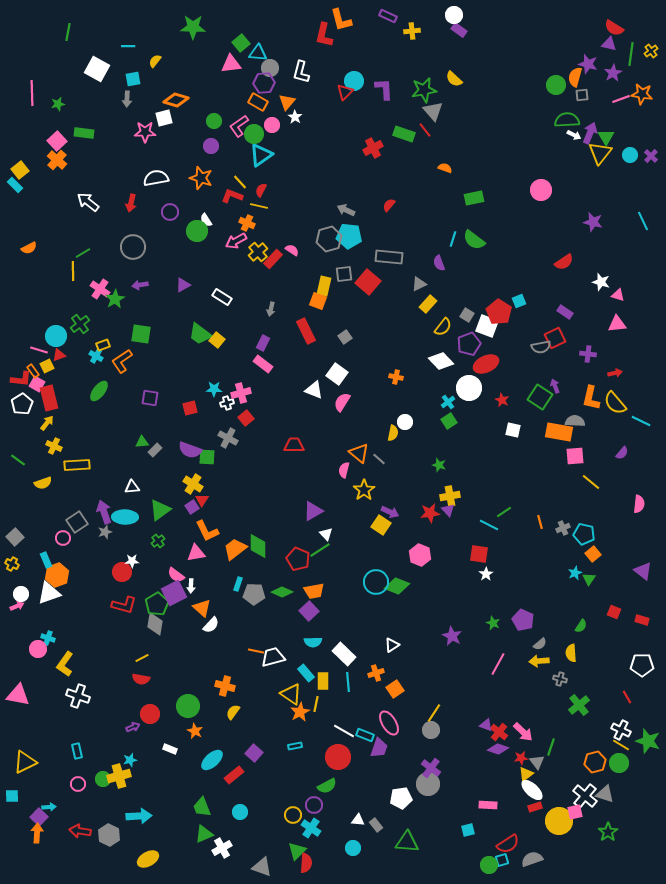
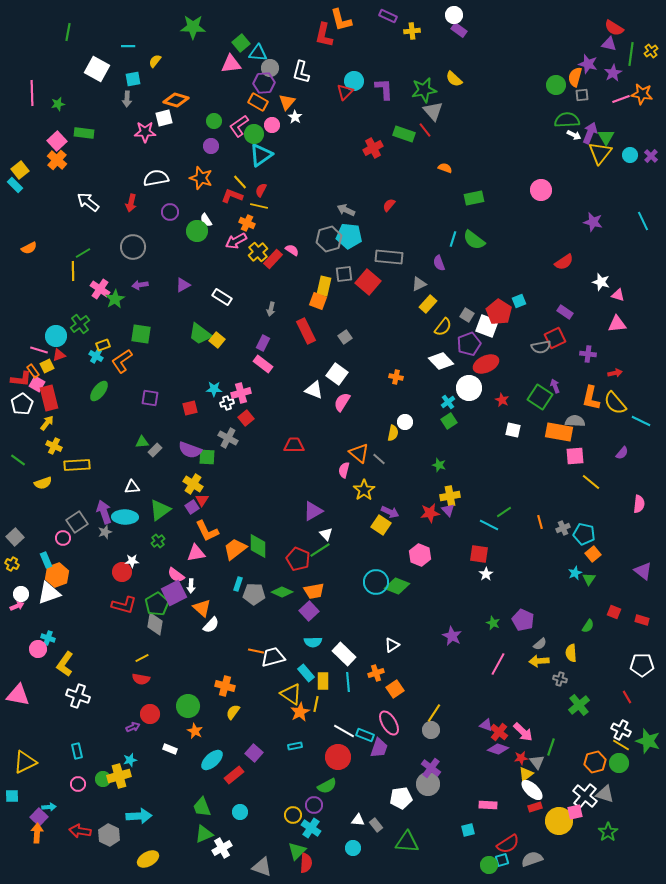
green semicircle at (581, 626): moved 7 px right
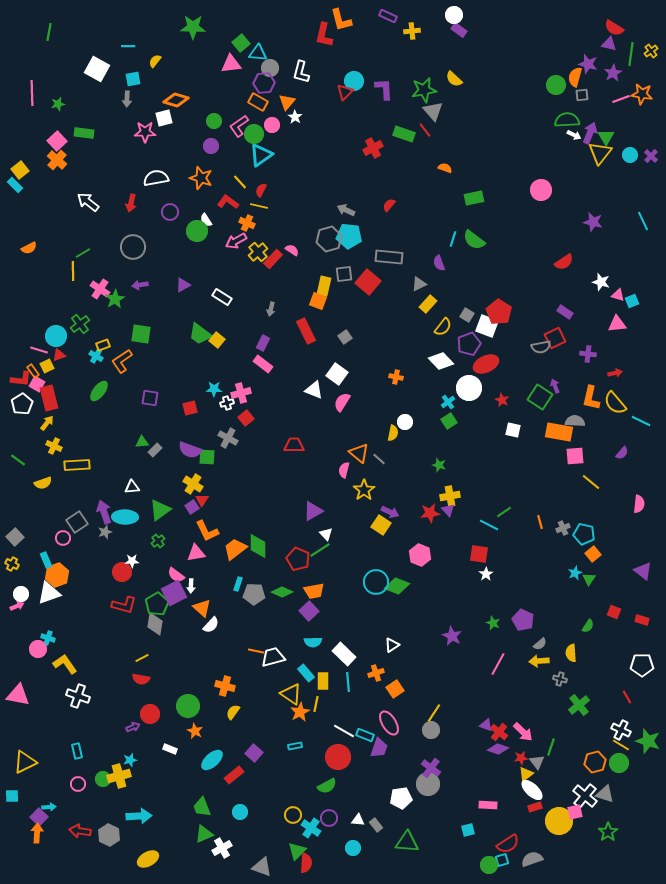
green line at (68, 32): moved 19 px left
red L-shape at (232, 196): moved 4 px left, 6 px down; rotated 15 degrees clockwise
cyan square at (519, 301): moved 113 px right
yellow L-shape at (65, 664): rotated 110 degrees clockwise
purple circle at (314, 805): moved 15 px right, 13 px down
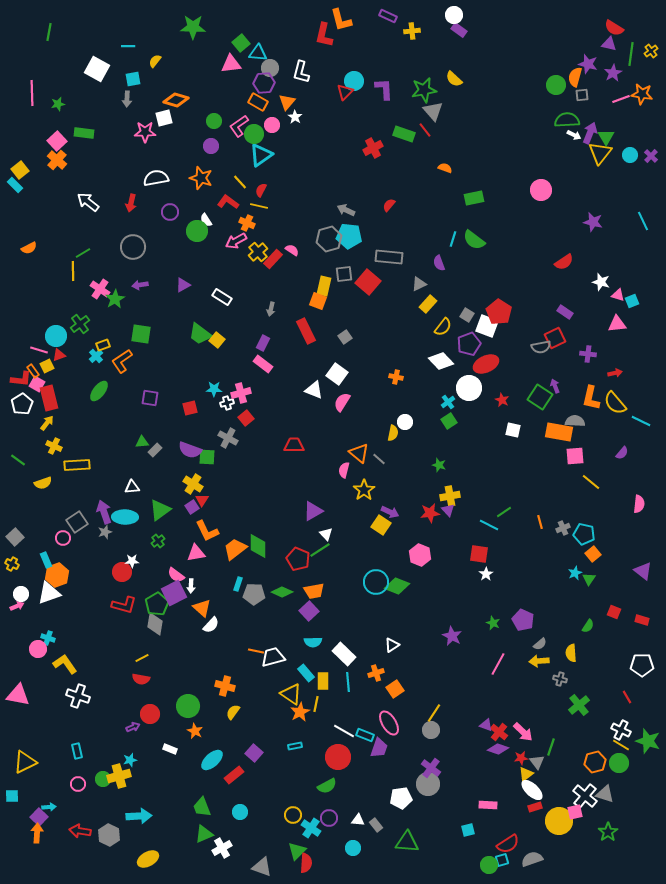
cyan cross at (96, 356): rotated 16 degrees clockwise
